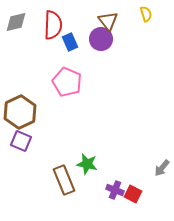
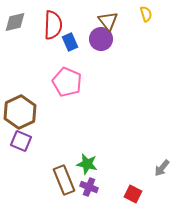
gray diamond: moved 1 px left
purple cross: moved 26 px left, 3 px up
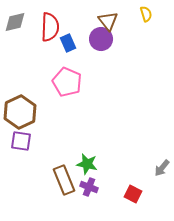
red semicircle: moved 3 px left, 2 px down
blue rectangle: moved 2 px left, 1 px down
purple square: rotated 15 degrees counterclockwise
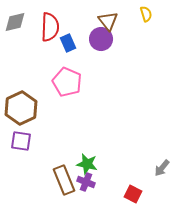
brown hexagon: moved 1 px right, 4 px up
purple cross: moved 3 px left, 5 px up
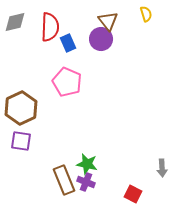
gray arrow: rotated 42 degrees counterclockwise
